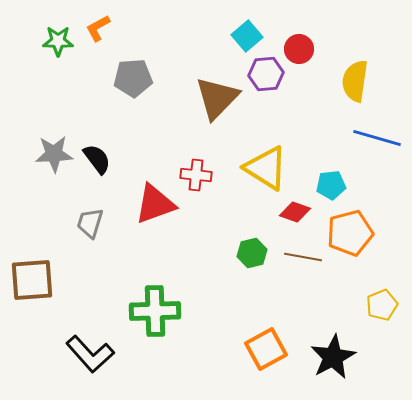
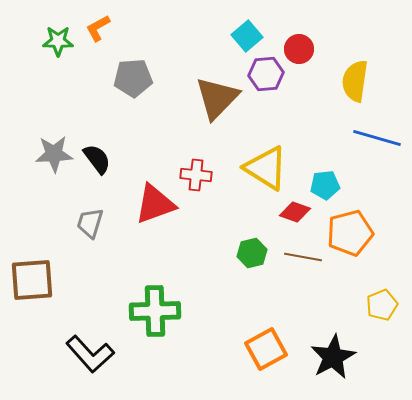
cyan pentagon: moved 6 px left
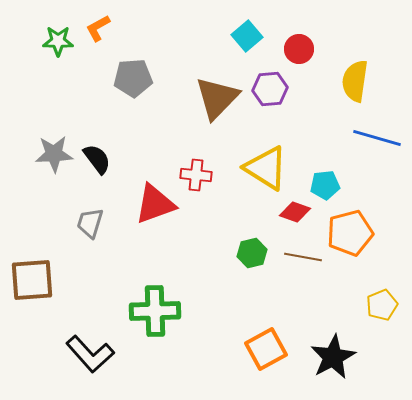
purple hexagon: moved 4 px right, 15 px down
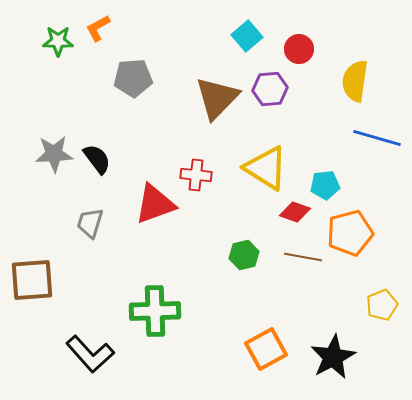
green hexagon: moved 8 px left, 2 px down
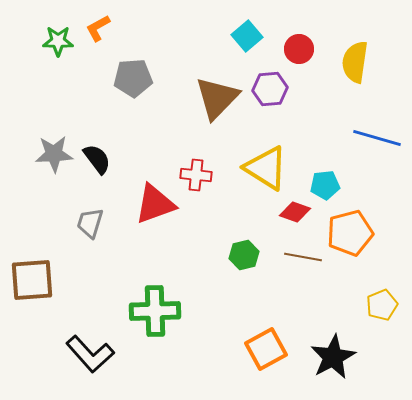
yellow semicircle: moved 19 px up
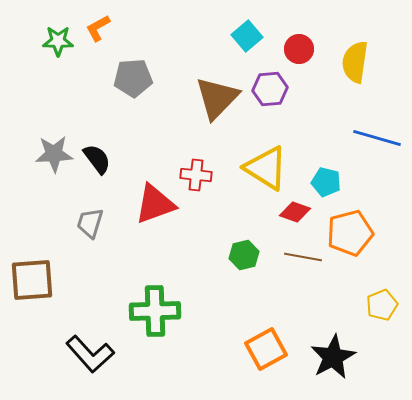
cyan pentagon: moved 1 px right, 3 px up; rotated 20 degrees clockwise
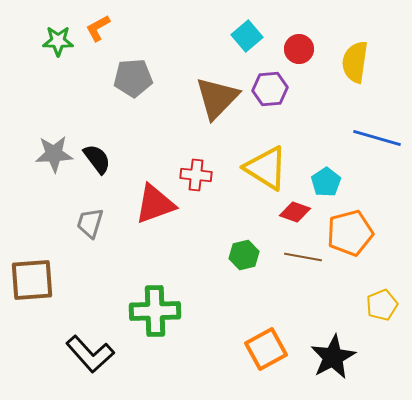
cyan pentagon: rotated 24 degrees clockwise
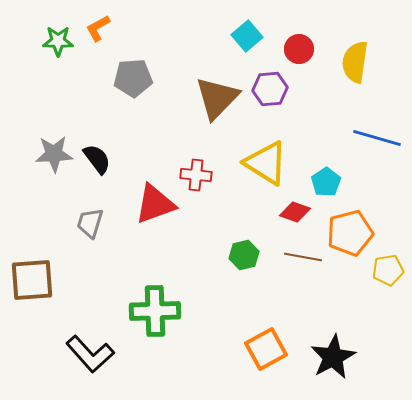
yellow triangle: moved 5 px up
yellow pentagon: moved 6 px right, 35 px up; rotated 12 degrees clockwise
